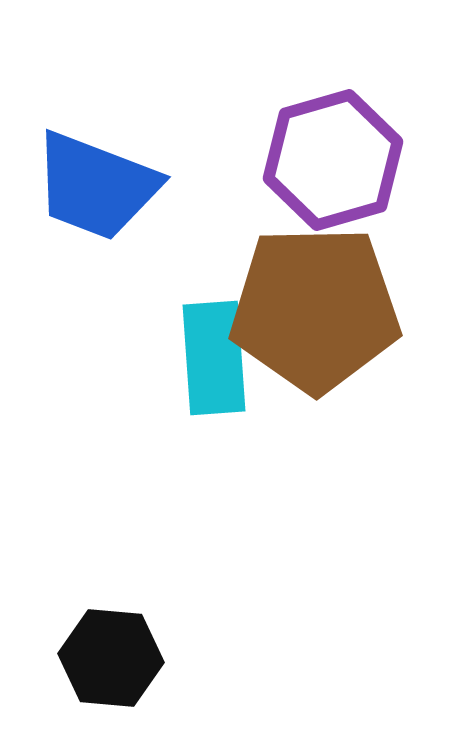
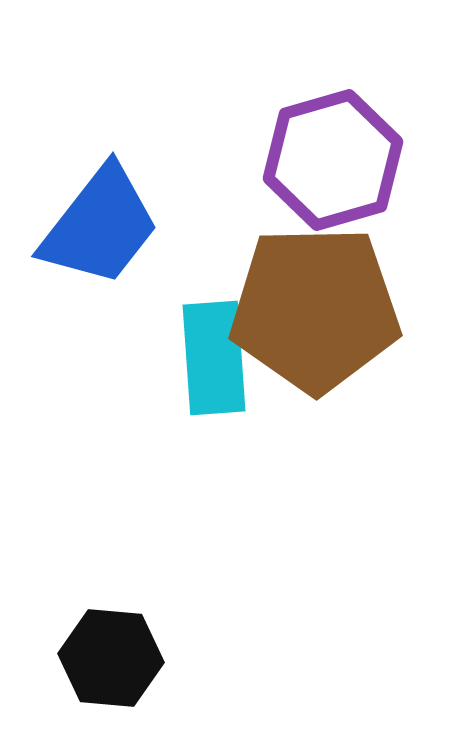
blue trapezoid: moved 4 px right, 40 px down; rotated 73 degrees counterclockwise
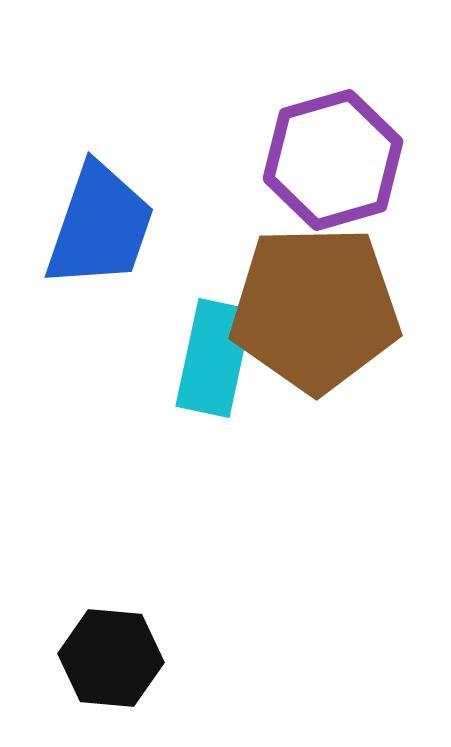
blue trapezoid: rotated 19 degrees counterclockwise
cyan rectangle: rotated 16 degrees clockwise
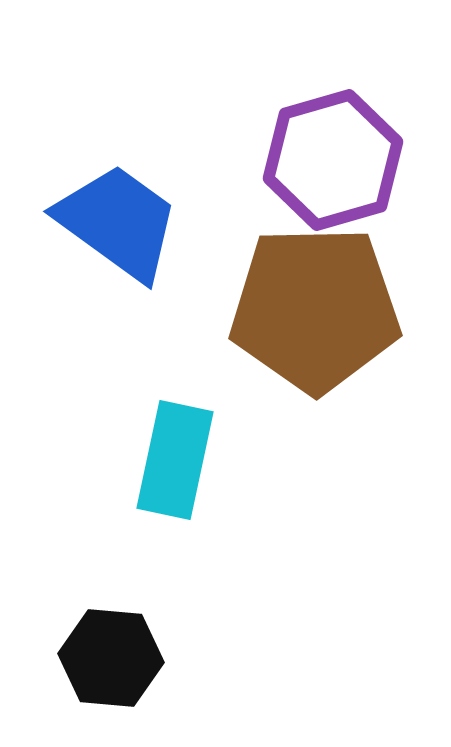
blue trapezoid: moved 18 px right, 4 px up; rotated 73 degrees counterclockwise
cyan rectangle: moved 39 px left, 102 px down
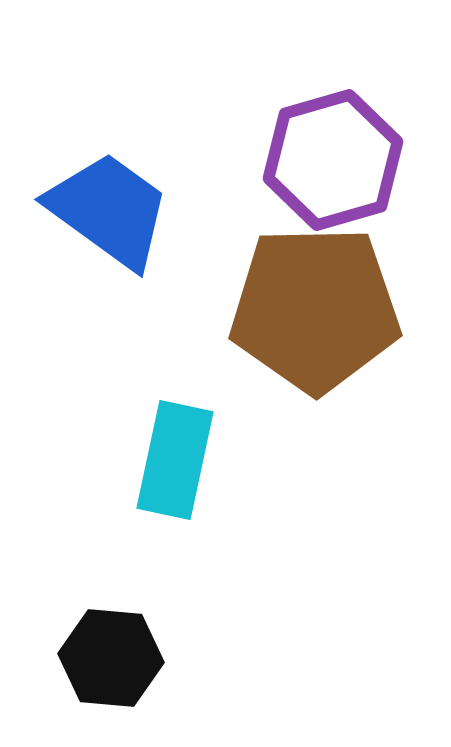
blue trapezoid: moved 9 px left, 12 px up
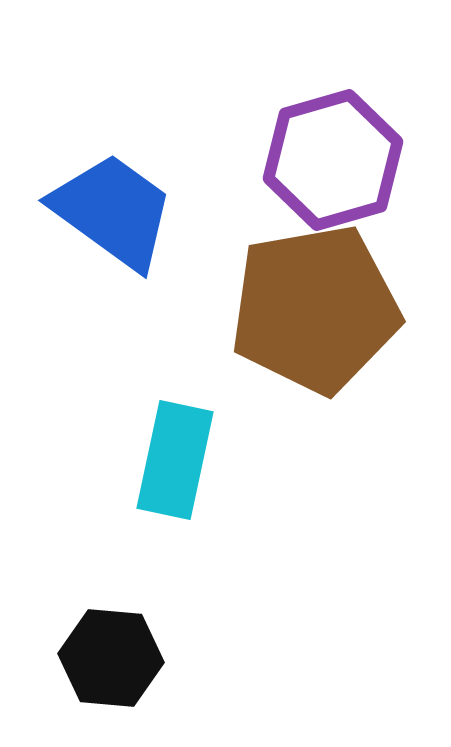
blue trapezoid: moved 4 px right, 1 px down
brown pentagon: rotated 9 degrees counterclockwise
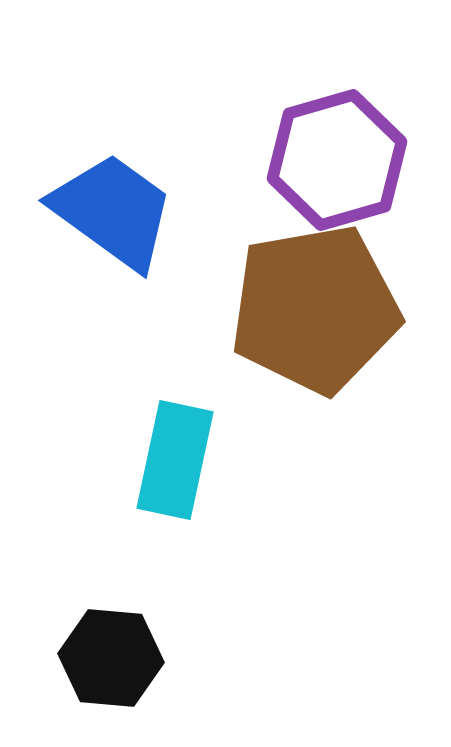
purple hexagon: moved 4 px right
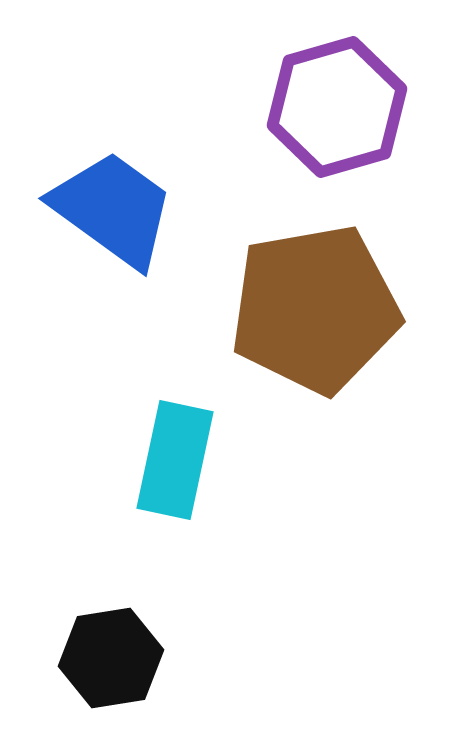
purple hexagon: moved 53 px up
blue trapezoid: moved 2 px up
black hexagon: rotated 14 degrees counterclockwise
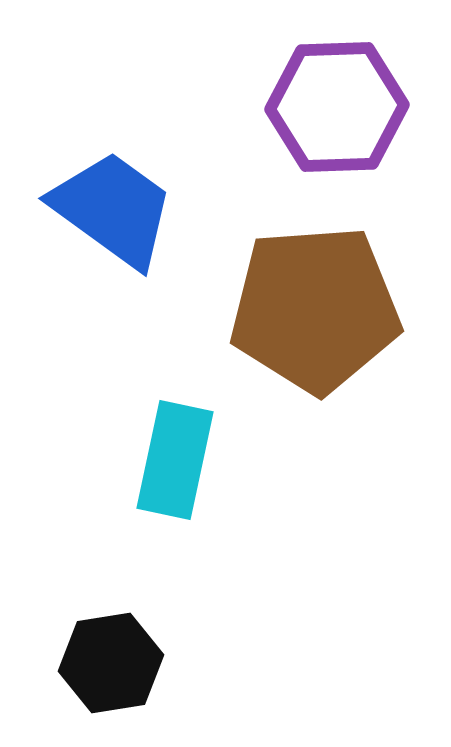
purple hexagon: rotated 14 degrees clockwise
brown pentagon: rotated 6 degrees clockwise
black hexagon: moved 5 px down
